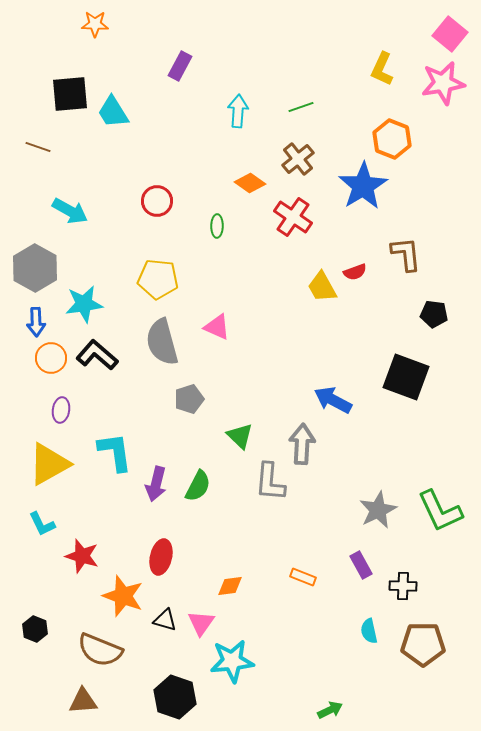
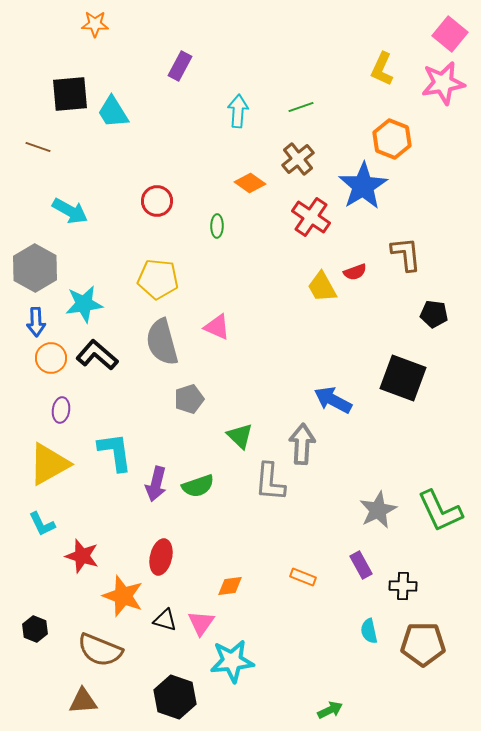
red cross at (293, 217): moved 18 px right
black square at (406, 377): moved 3 px left, 1 px down
green semicircle at (198, 486): rotated 44 degrees clockwise
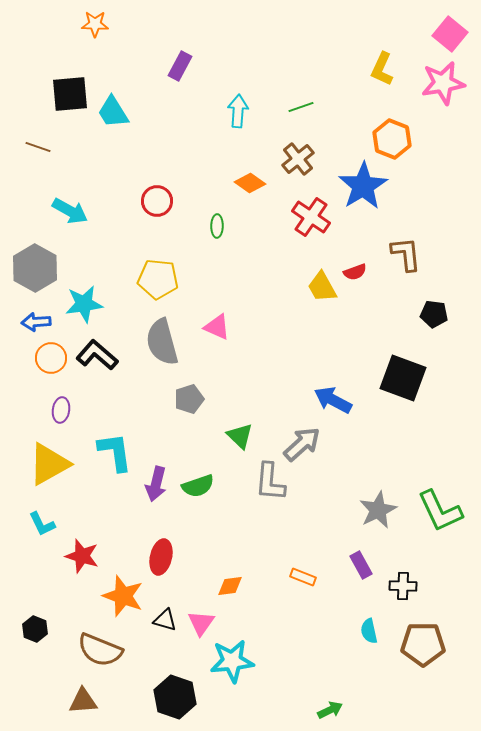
blue arrow at (36, 322): rotated 88 degrees clockwise
gray arrow at (302, 444): rotated 45 degrees clockwise
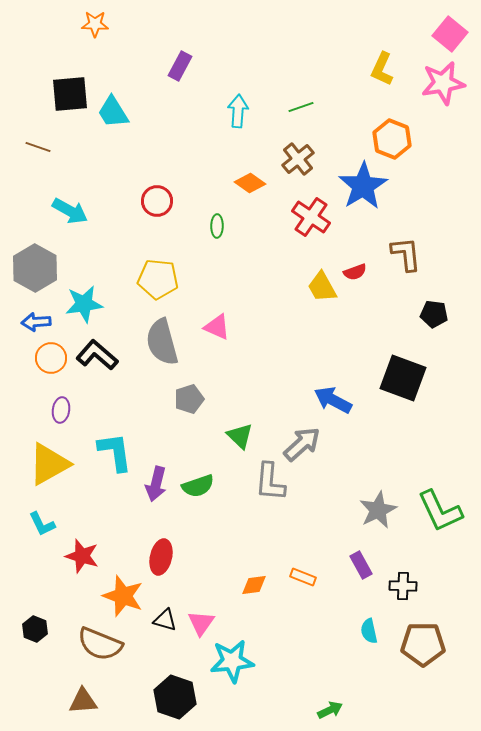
orange diamond at (230, 586): moved 24 px right, 1 px up
brown semicircle at (100, 650): moved 6 px up
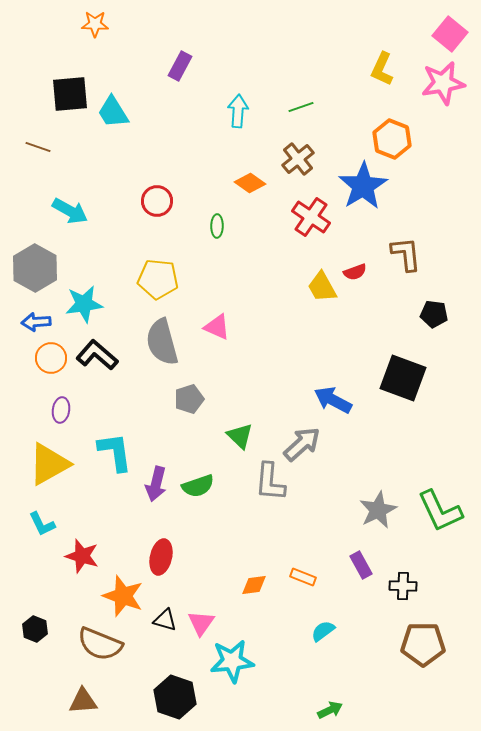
cyan semicircle at (369, 631): moved 46 px left; rotated 65 degrees clockwise
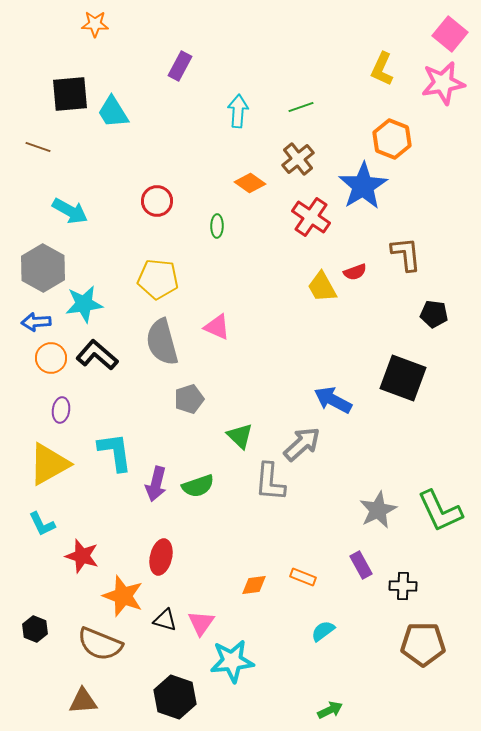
gray hexagon at (35, 268): moved 8 px right
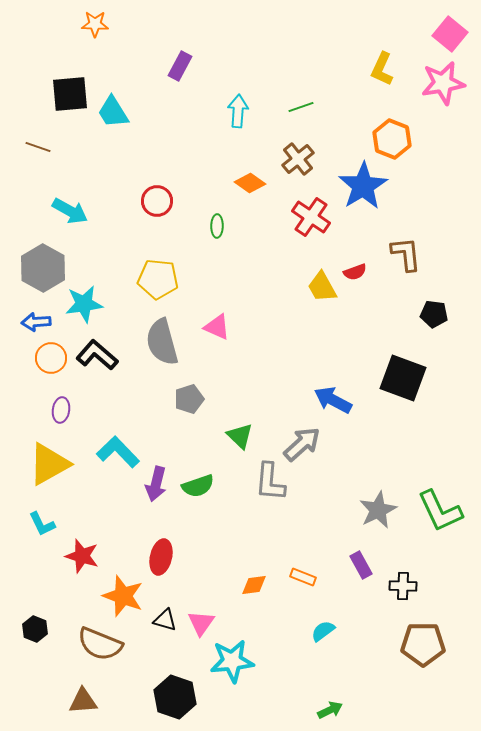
cyan L-shape at (115, 452): moved 3 px right; rotated 36 degrees counterclockwise
